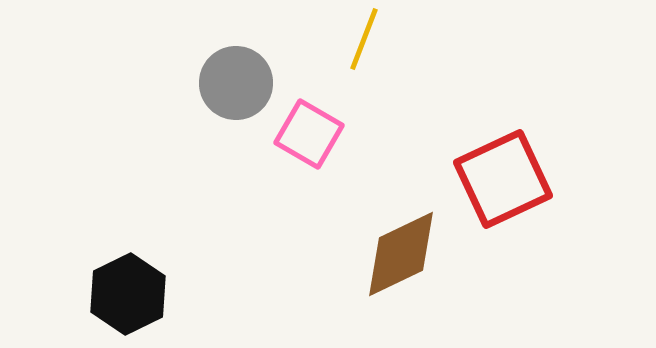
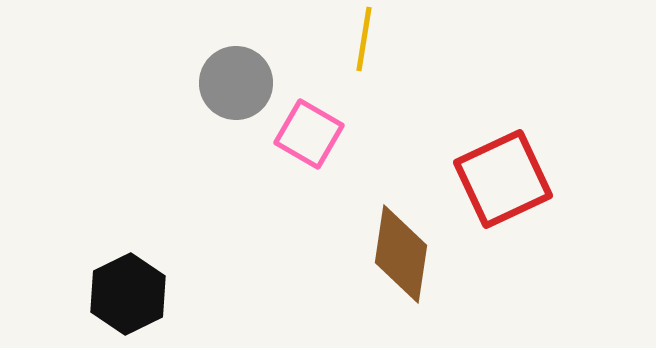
yellow line: rotated 12 degrees counterclockwise
brown diamond: rotated 56 degrees counterclockwise
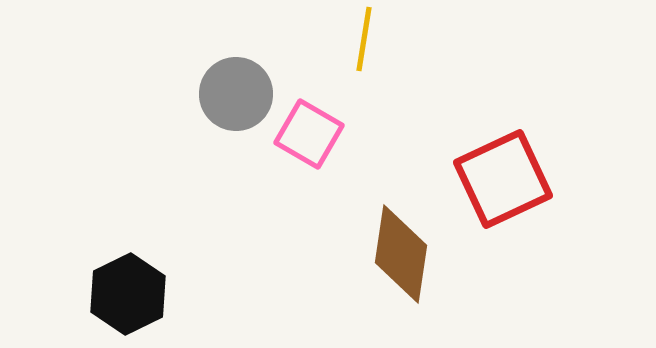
gray circle: moved 11 px down
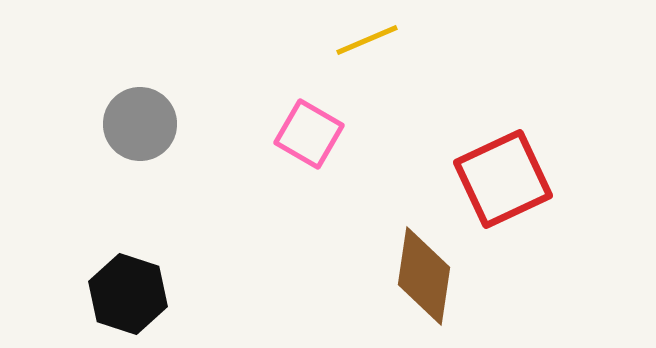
yellow line: moved 3 px right, 1 px down; rotated 58 degrees clockwise
gray circle: moved 96 px left, 30 px down
brown diamond: moved 23 px right, 22 px down
black hexagon: rotated 16 degrees counterclockwise
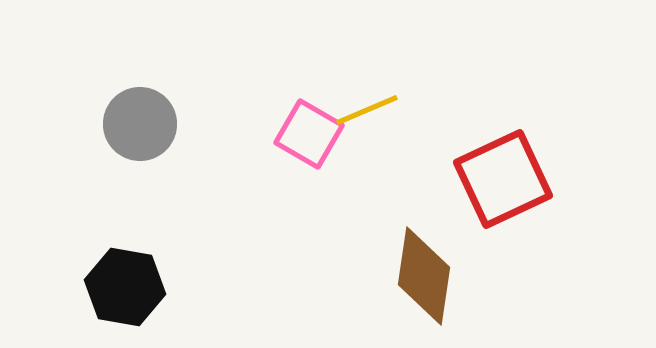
yellow line: moved 70 px down
black hexagon: moved 3 px left, 7 px up; rotated 8 degrees counterclockwise
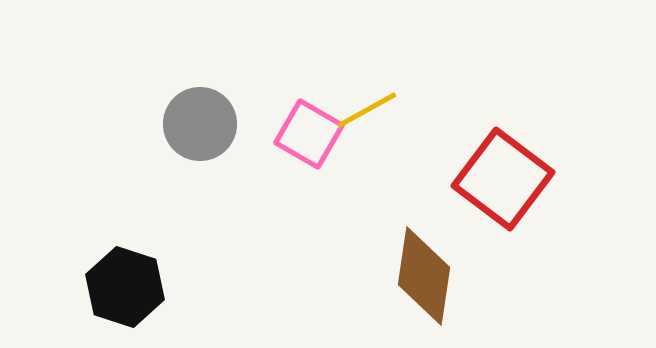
yellow line: rotated 6 degrees counterclockwise
gray circle: moved 60 px right
red square: rotated 28 degrees counterclockwise
black hexagon: rotated 8 degrees clockwise
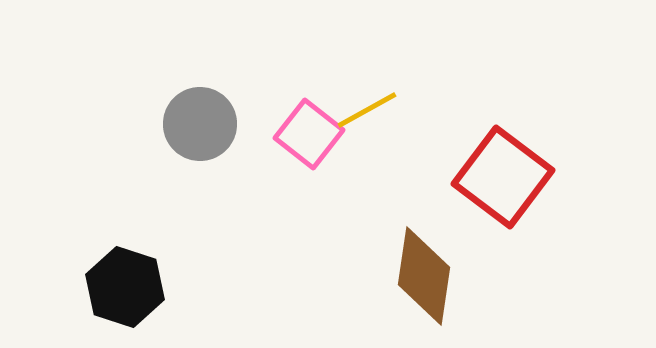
pink square: rotated 8 degrees clockwise
red square: moved 2 px up
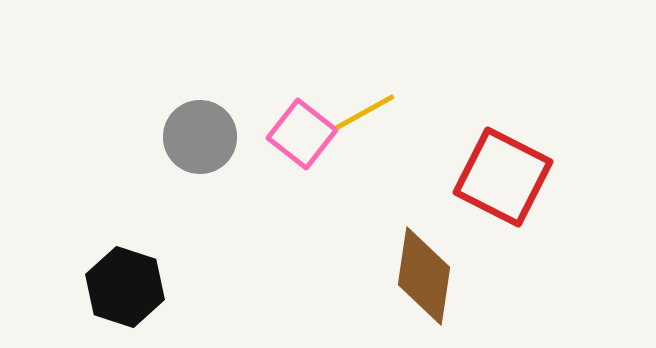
yellow line: moved 2 px left, 2 px down
gray circle: moved 13 px down
pink square: moved 7 px left
red square: rotated 10 degrees counterclockwise
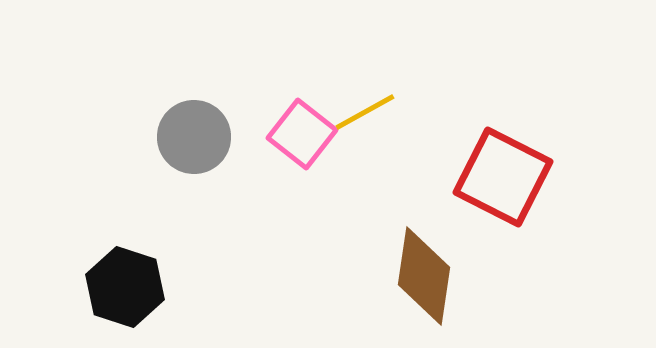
gray circle: moved 6 px left
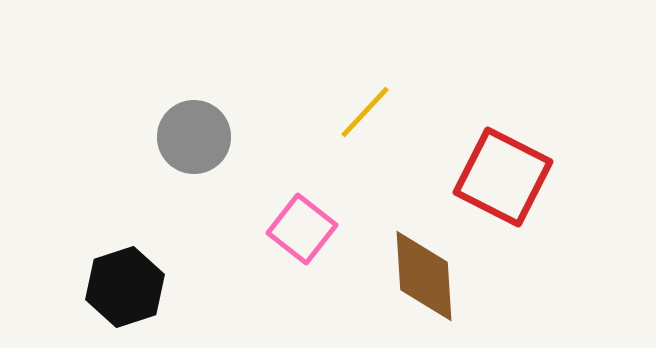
yellow line: rotated 18 degrees counterclockwise
pink square: moved 95 px down
brown diamond: rotated 12 degrees counterclockwise
black hexagon: rotated 24 degrees clockwise
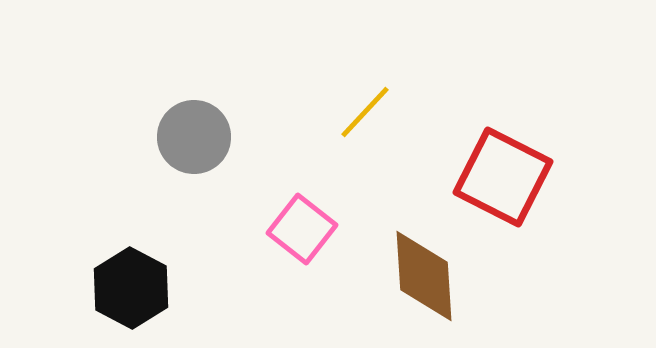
black hexagon: moved 6 px right, 1 px down; rotated 14 degrees counterclockwise
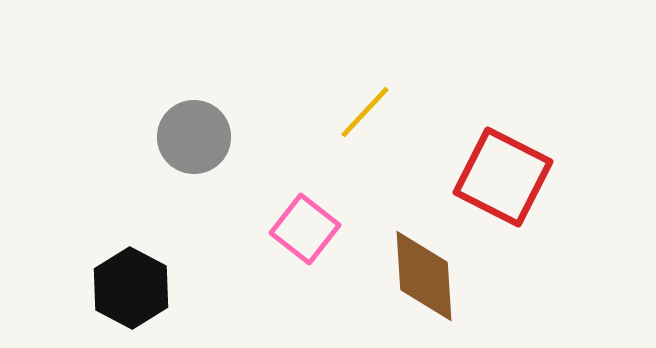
pink square: moved 3 px right
